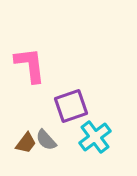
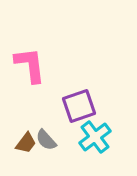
purple square: moved 8 px right
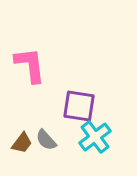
purple square: rotated 28 degrees clockwise
brown trapezoid: moved 4 px left
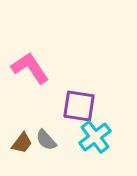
pink L-shape: moved 3 px down; rotated 27 degrees counterclockwise
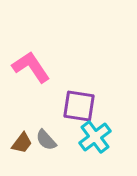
pink L-shape: moved 1 px right, 1 px up
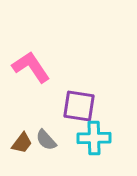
cyan cross: moved 1 px left, 1 px down; rotated 36 degrees clockwise
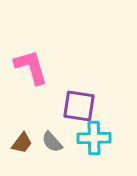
pink L-shape: rotated 18 degrees clockwise
gray semicircle: moved 6 px right, 2 px down
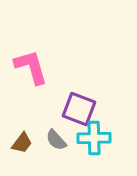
purple square: moved 3 px down; rotated 12 degrees clockwise
gray semicircle: moved 4 px right, 2 px up
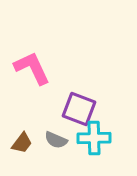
pink L-shape: moved 1 px right, 1 px down; rotated 9 degrees counterclockwise
gray semicircle: rotated 25 degrees counterclockwise
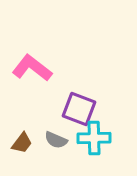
pink L-shape: rotated 27 degrees counterclockwise
